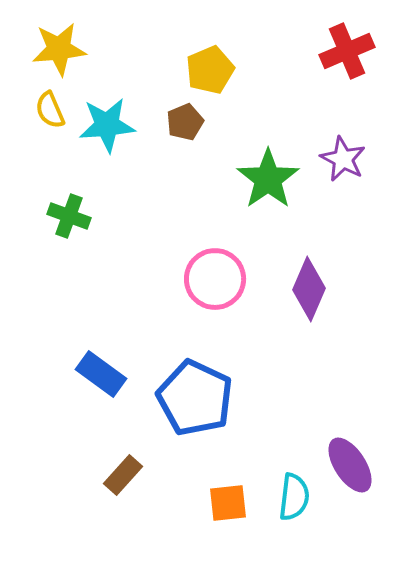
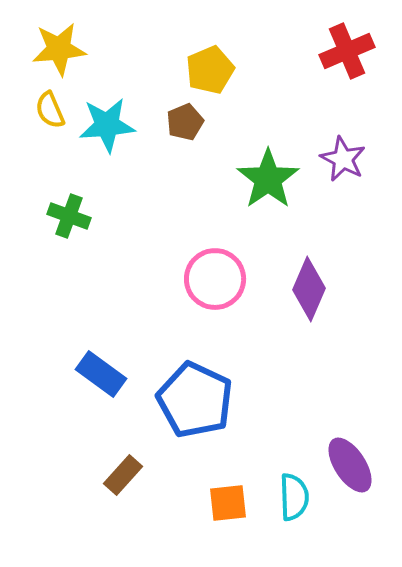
blue pentagon: moved 2 px down
cyan semicircle: rotated 9 degrees counterclockwise
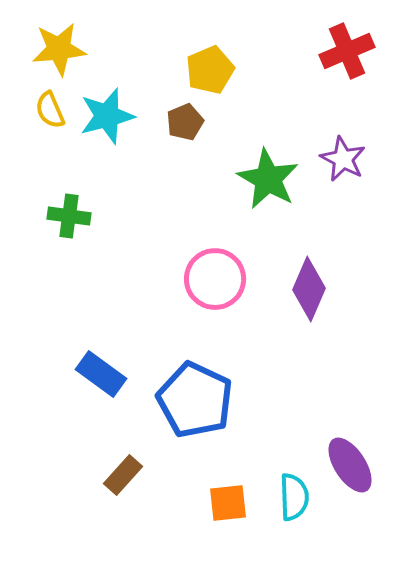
cyan star: moved 9 px up; rotated 10 degrees counterclockwise
green star: rotated 8 degrees counterclockwise
green cross: rotated 12 degrees counterclockwise
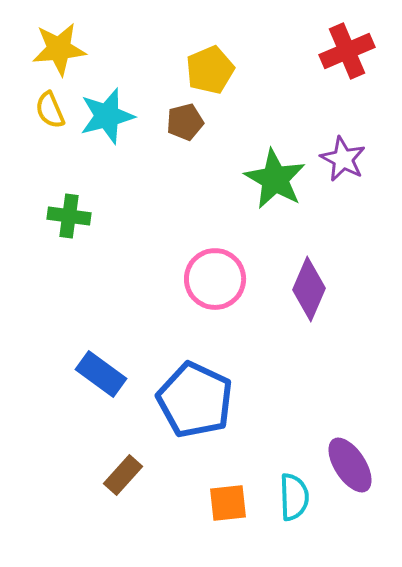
brown pentagon: rotated 9 degrees clockwise
green star: moved 7 px right
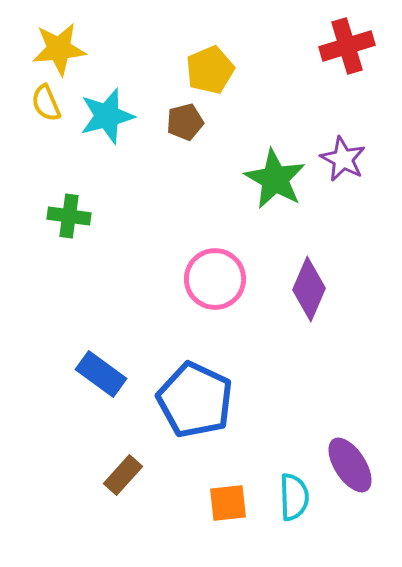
red cross: moved 5 px up; rotated 6 degrees clockwise
yellow semicircle: moved 4 px left, 7 px up
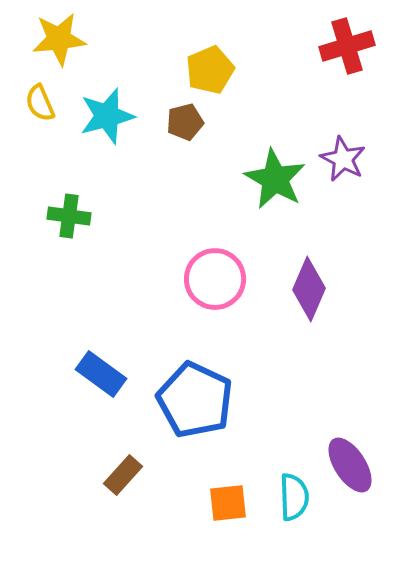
yellow star: moved 10 px up
yellow semicircle: moved 6 px left
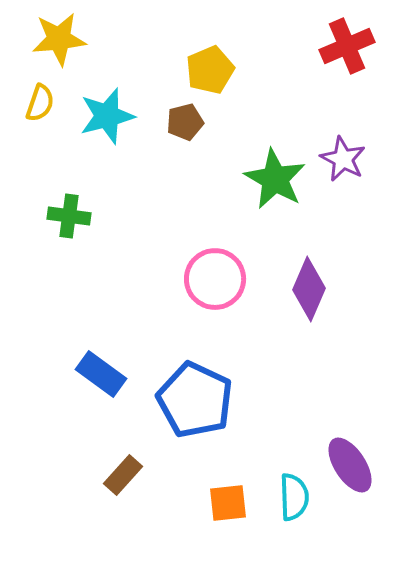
red cross: rotated 6 degrees counterclockwise
yellow semicircle: rotated 138 degrees counterclockwise
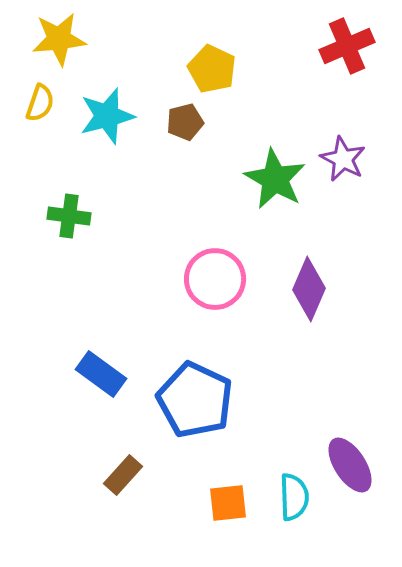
yellow pentagon: moved 2 px right, 1 px up; rotated 24 degrees counterclockwise
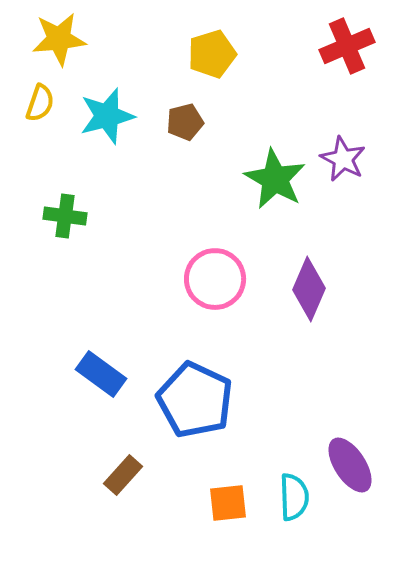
yellow pentagon: moved 15 px up; rotated 30 degrees clockwise
green cross: moved 4 px left
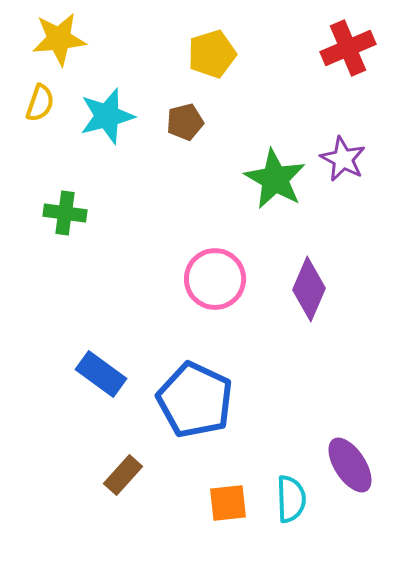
red cross: moved 1 px right, 2 px down
green cross: moved 3 px up
cyan semicircle: moved 3 px left, 2 px down
